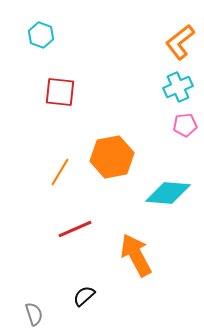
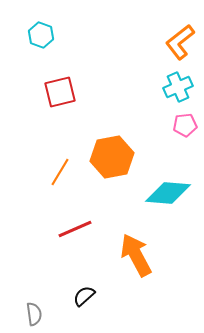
red square: rotated 20 degrees counterclockwise
gray semicircle: rotated 10 degrees clockwise
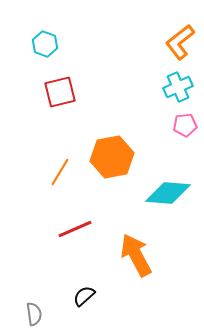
cyan hexagon: moved 4 px right, 9 px down
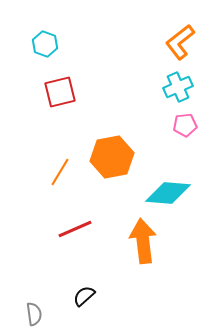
orange arrow: moved 7 px right, 14 px up; rotated 21 degrees clockwise
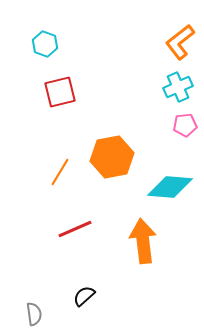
cyan diamond: moved 2 px right, 6 px up
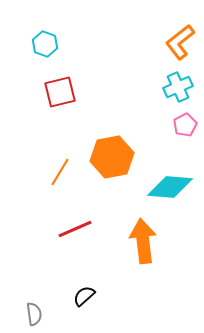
pink pentagon: rotated 20 degrees counterclockwise
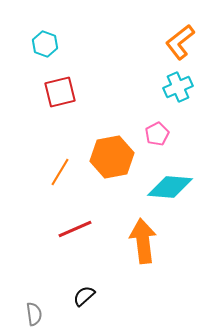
pink pentagon: moved 28 px left, 9 px down
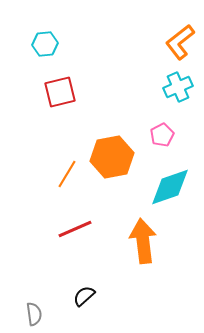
cyan hexagon: rotated 25 degrees counterclockwise
pink pentagon: moved 5 px right, 1 px down
orange line: moved 7 px right, 2 px down
cyan diamond: rotated 24 degrees counterclockwise
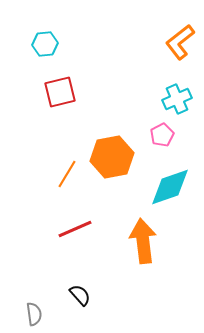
cyan cross: moved 1 px left, 12 px down
black semicircle: moved 4 px left, 1 px up; rotated 90 degrees clockwise
